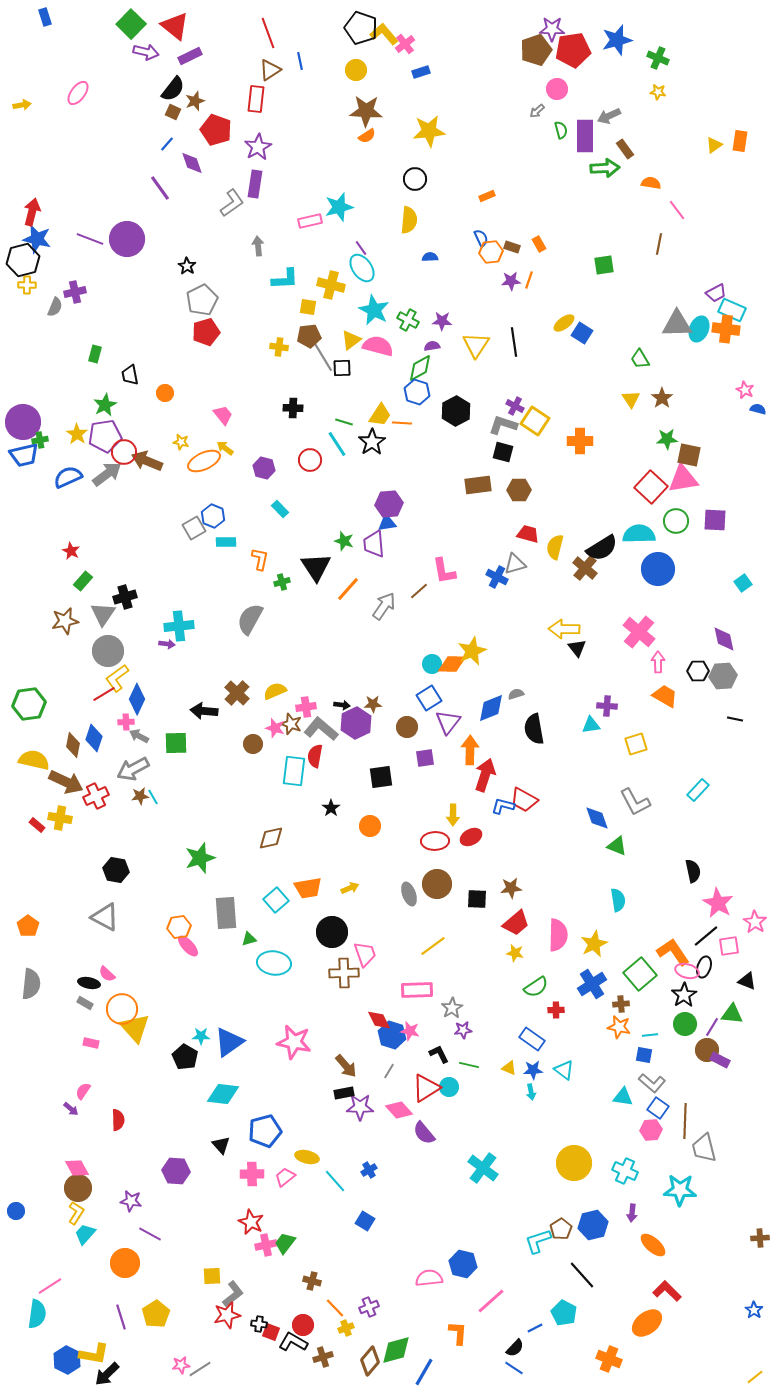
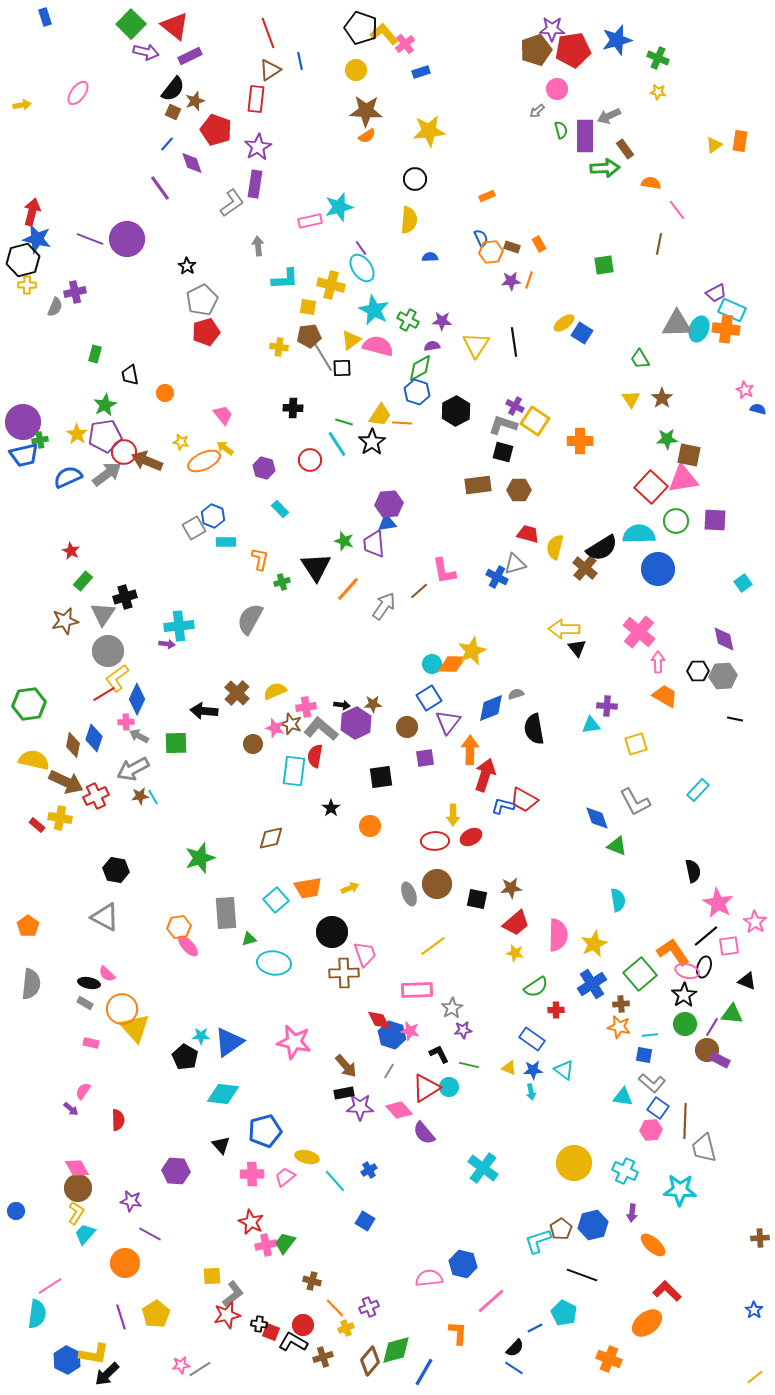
black square at (477, 899): rotated 10 degrees clockwise
black line at (582, 1275): rotated 28 degrees counterclockwise
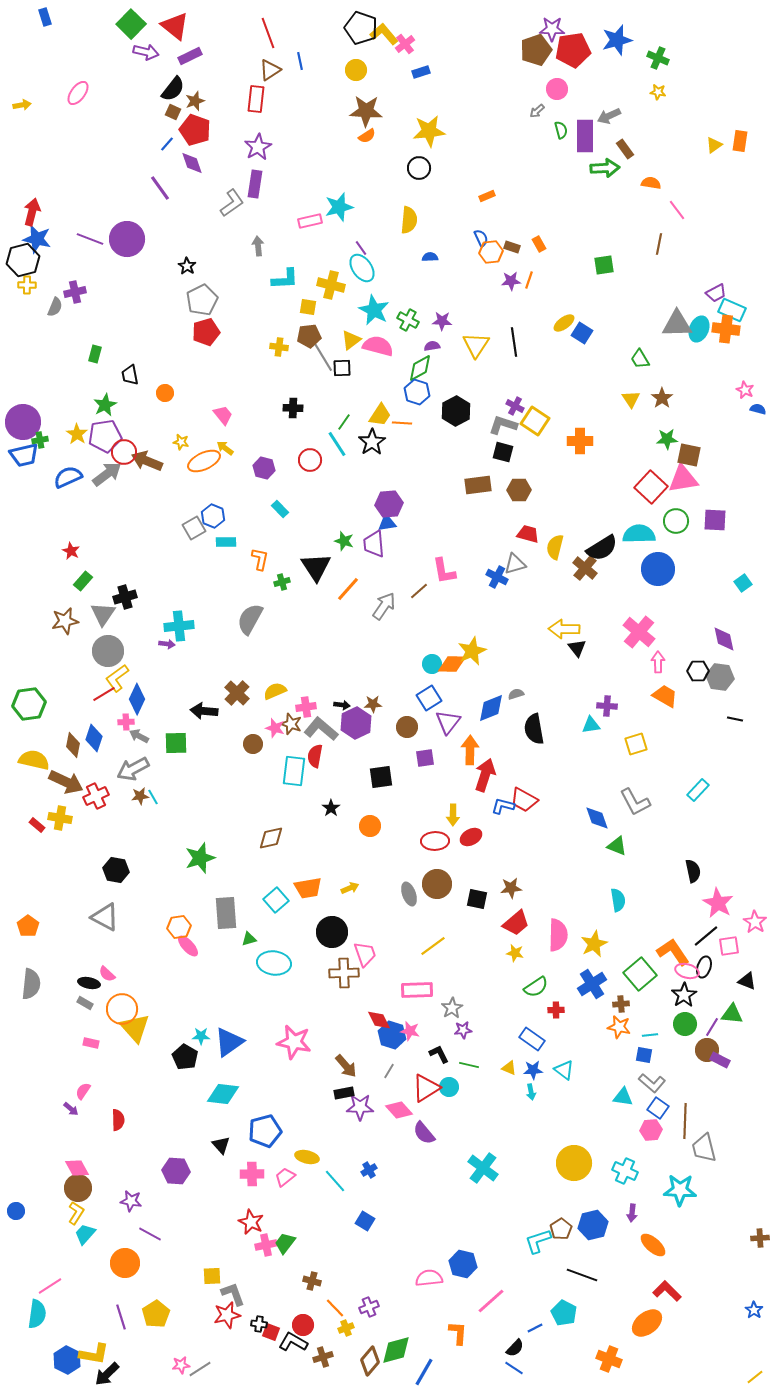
red pentagon at (216, 130): moved 21 px left
black circle at (415, 179): moved 4 px right, 11 px up
green line at (344, 422): rotated 72 degrees counterclockwise
gray hexagon at (723, 676): moved 3 px left, 1 px down; rotated 12 degrees clockwise
gray L-shape at (233, 1294): rotated 72 degrees counterclockwise
